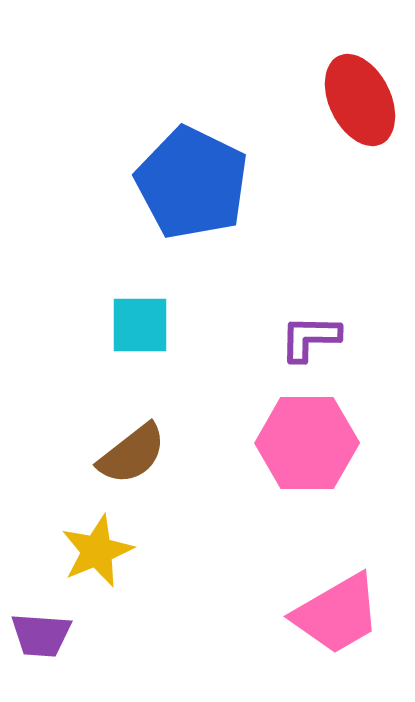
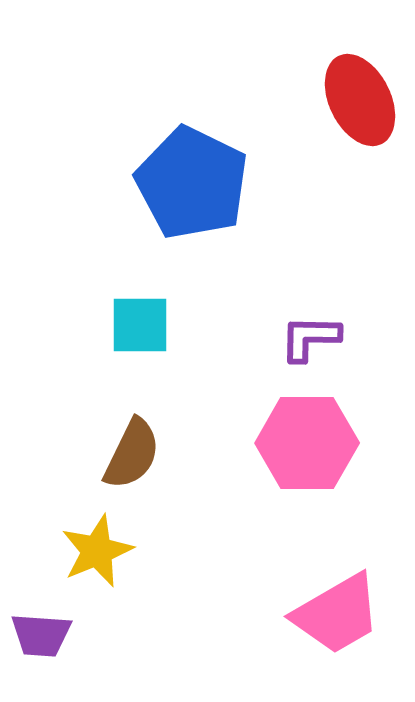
brown semicircle: rotated 26 degrees counterclockwise
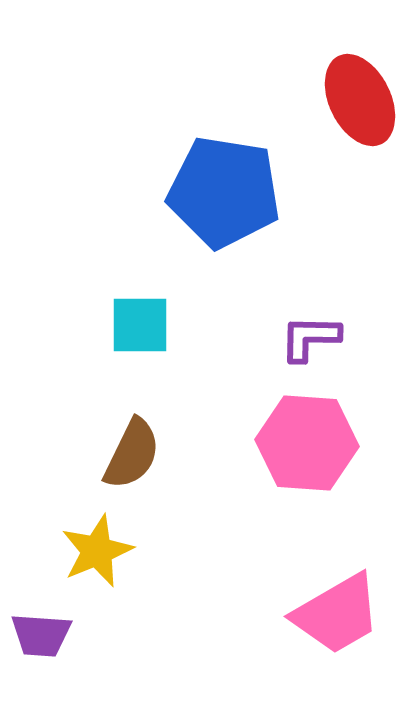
blue pentagon: moved 32 px right, 9 px down; rotated 17 degrees counterclockwise
pink hexagon: rotated 4 degrees clockwise
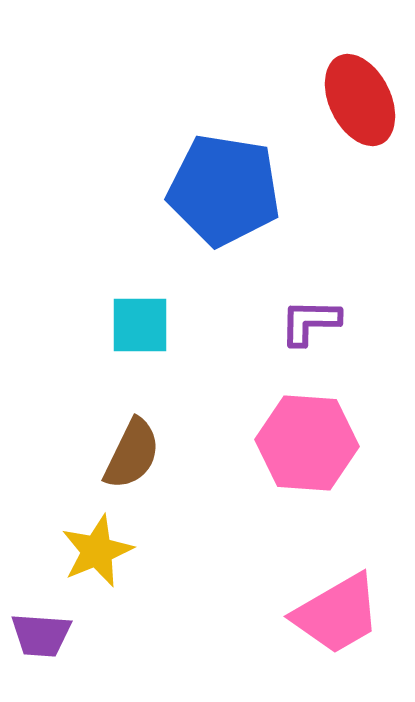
blue pentagon: moved 2 px up
purple L-shape: moved 16 px up
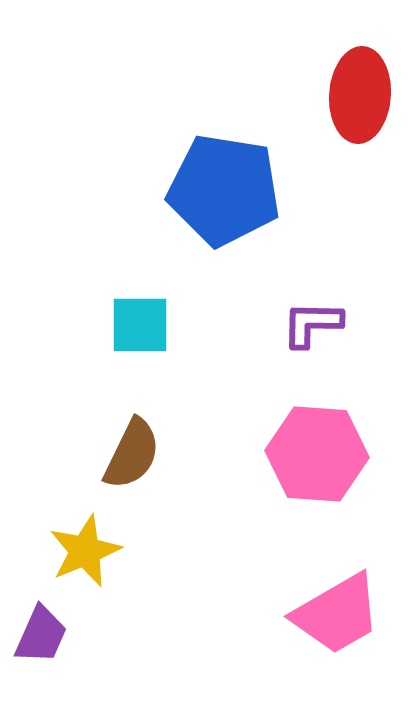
red ellipse: moved 5 px up; rotated 30 degrees clockwise
purple L-shape: moved 2 px right, 2 px down
pink hexagon: moved 10 px right, 11 px down
yellow star: moved 12 px left
purple trapezoid: rotated 70 degrees counterclockwise
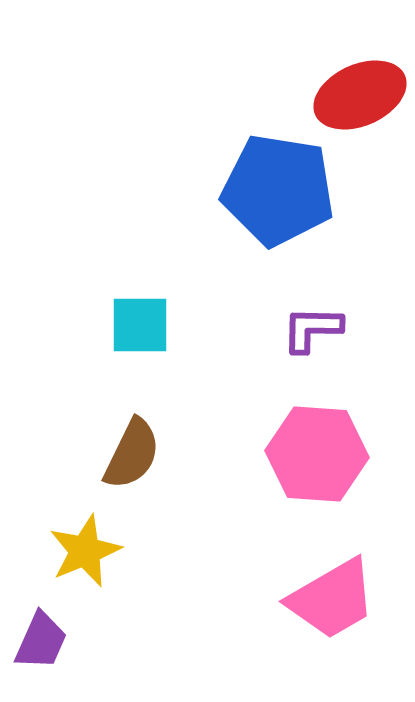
red ellipse: rotated 62 degrees clockwise
blue pentagon: moved 54 px right
purple L-shape: moved 5 px down
pink trapezoid: moved 5 px left, 15 px up
purple trapezoid: moved 6 px down
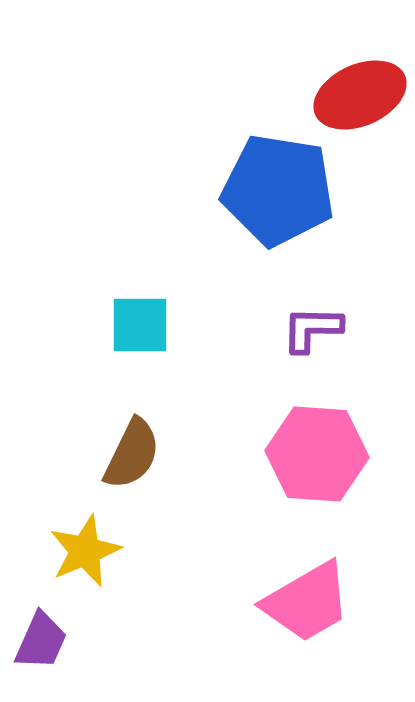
pink trapezoid: moved 25 px left, 3 px down
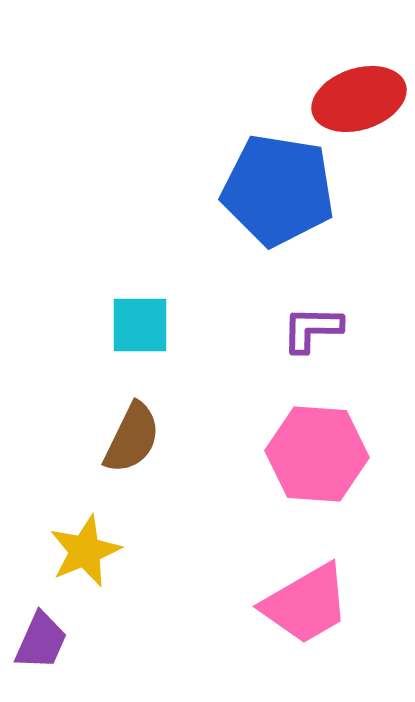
red ellipse: moved 1 px left, 4 px down; rotated 6 degrees clockwise
brown semicircle: moved 16 px up
pink trapezoid: moved 1 px left, 2 px down
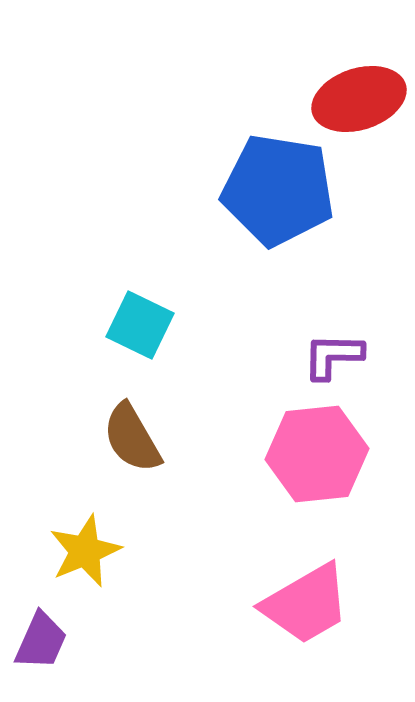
cyan square: rotated 26 degrees clockwise
purple L-shape: moved 21 px right, 27 px down
brown semicircle: rotated 124 degrees clockwise
pink hexagon: rotated 10 degrees counterclockwise
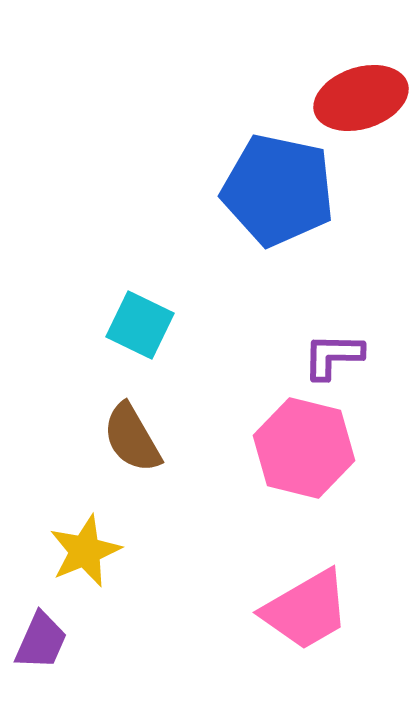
red ellipse: moved 2 px right, 1 px up
blue pentagon: rotated 3 degrees clockwise
pink hexagon: moved 13 px left, 6 px up; rotated 20 degrees clockwise
pink trapezoid: moved 6 px down
